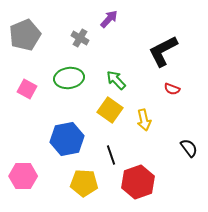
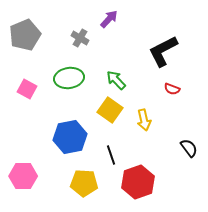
blue hexagon: moved 3 px right, 2 px up
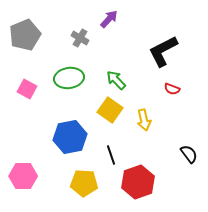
black semicircle: moved 6 px down
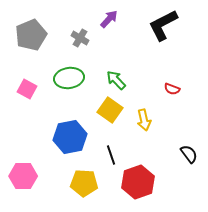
gray pentagon: moved 6 px right
black L-shape: moved 26 px up
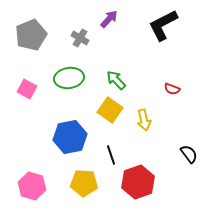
pink hexagon: moved 9 px right, 10 px down; rotated 16 degrees clockwise
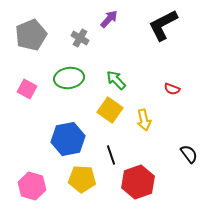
blue hexagon: moved 2 px left, 2 px down
yellow pentagon: moved 2 px left, 4 px up
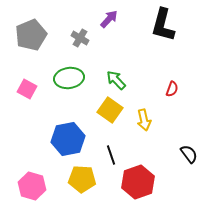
black L-shape: rotated 48 degrees counterclockwise
red semicircle: rotated 91 degrees counterclockwise
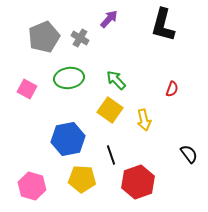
gray pentagon: moved 13 px right, 2 px down
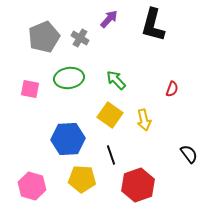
black L-shape: moved 10 px left
pink square: moved 3 px right; rotated 18 degrees counterclockwise
yellow square: moved 5 px down
blue hexagon: rotated 8 degrees clockwise
red hexagon: moved 3 px down
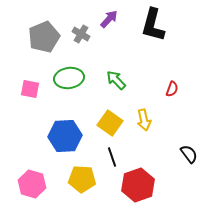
gray cross: moved 1 px right, 4 px up
yellow square: moved 8 px down
blue hexagon: moved 3 px left, 3 px up
black line: moved 1 px right, 2 px down
pink hexagon: moved 2 px up
